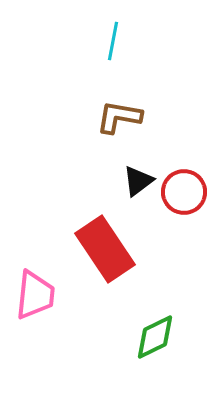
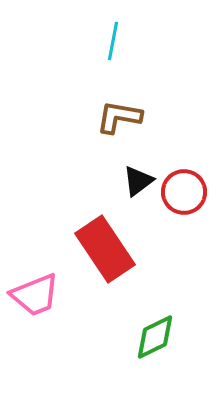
pink trapezoid: rotated 62 degrees clockwise
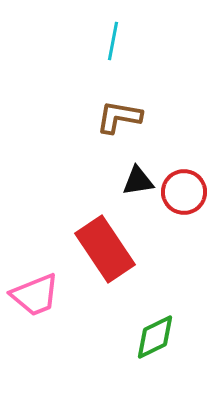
black triangle: rotated 28 degrees clockwise
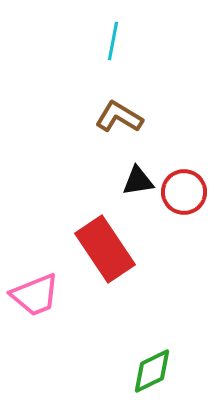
brown L-shape: rotated 21 degrees clockwise
green diamond: moved 3 px left, 34 px down
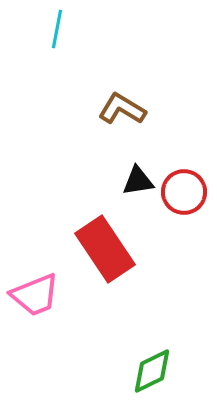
cyan line: moved 56 px left, 12 px up
brown L-shape: moved 3 px right, 8 px up
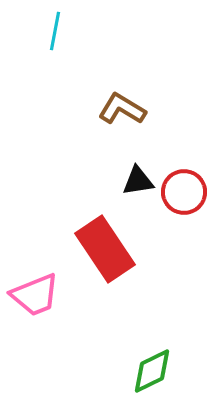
cyan line: moved 2 px left, 2 px down
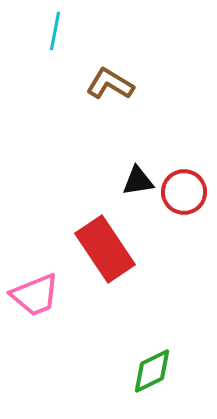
brown L-shape: moved 12 px left, 25 px up
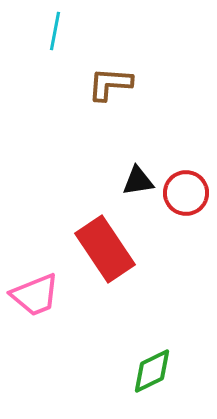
brown L-shape: rotated 27 degrees counterclockwise
red circle: moved 2 px right, 1 px down
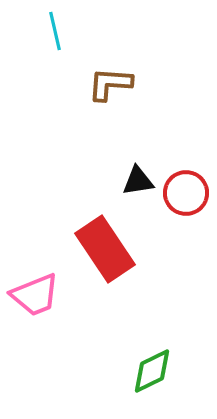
cyan line: rotated 24 degrees counterclockwise
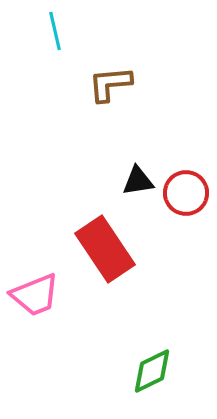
brown L-shape: rotated 9 degrees counterclockwise
